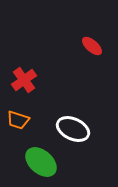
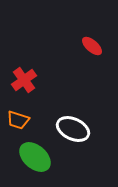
green ellipse: moved 6 px left, 5 px up
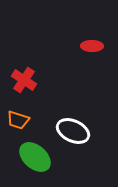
red ellipse: rotated 40 degrees counterclockwise
red cross: rotated 20 degrees counterclockwise
white ellipse: moved 2 px down
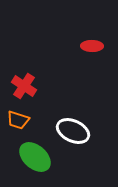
red cross: moved 6 px down
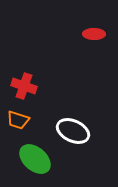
red ellipse: moved 2 px right, 12 px up
red cross: rotated 15 degrees counterclockwise
green ellipse: moved 2 px down
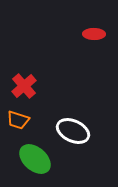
red cross: rotated 30 degrees clockwise
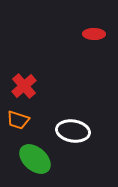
white ellipse: rotated 16 degrees counterclockwise
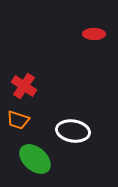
red cross: rotated 15 degrees counterclockwise
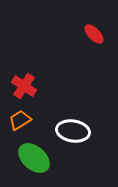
red ellipse: rotated 45 degrees clockwise
orange trapezoid: moved 2 px right; rotated 130 degrees clockwise
green ellipse: moved 1 px left, 1 px up
